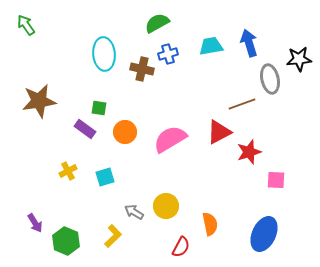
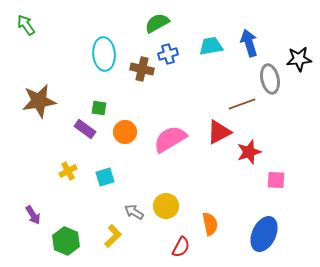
purple arrow: moved 2 px left, 8 px up
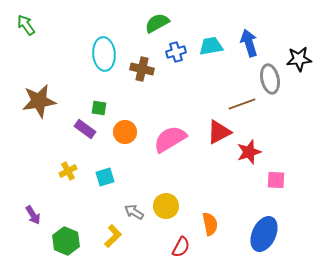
blue cross: moved 8 px right, 2 px up
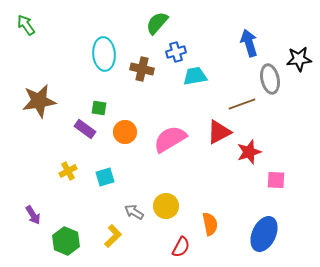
green semicircle: rotated 20 degrees counterclockwise
cyan trapezoid: moved 16 px left, 30 px down
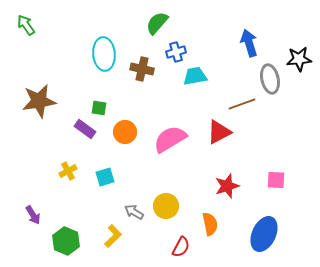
red star: moved 22 px left, 34 px down
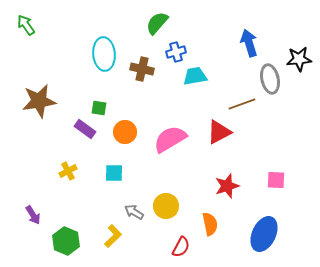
cyan square: moved 9 px right, 4 px up; rotated 18 degrees clockwise
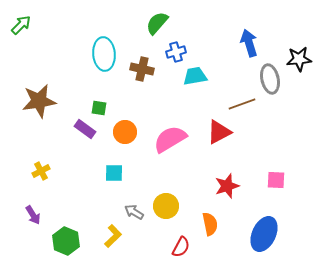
green arrow: moved 5 px left; rotated 80 degrees clockwise
yellow cross: moved 27 px left
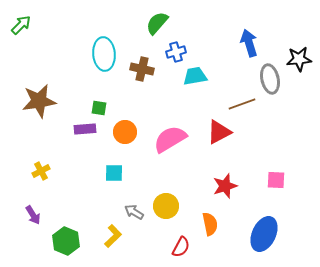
purple rectangle: rotated 40 degrees counterclockwise
red star: moved 2 px left
